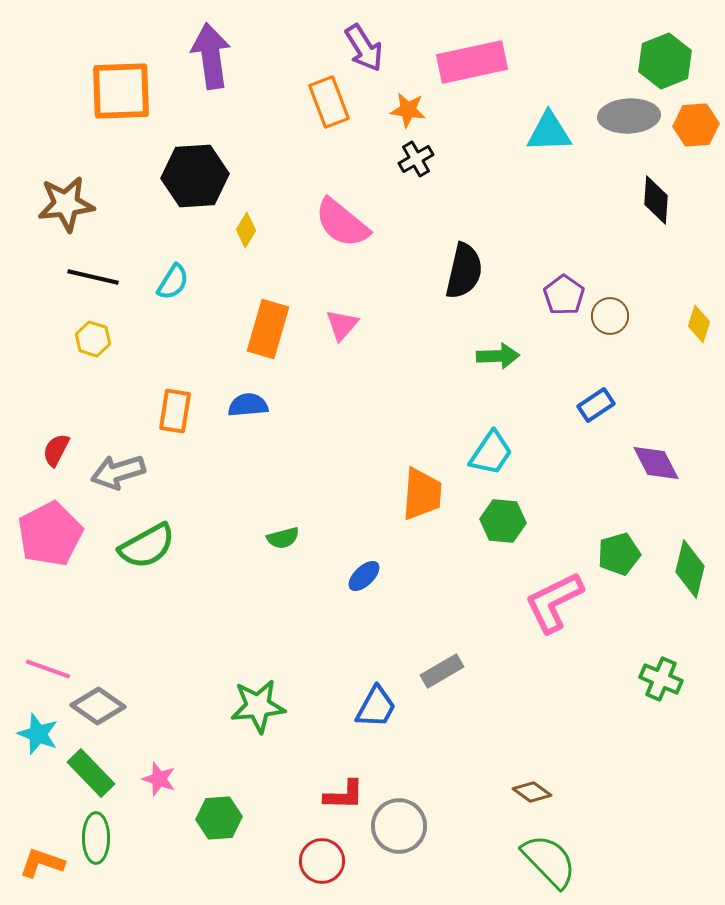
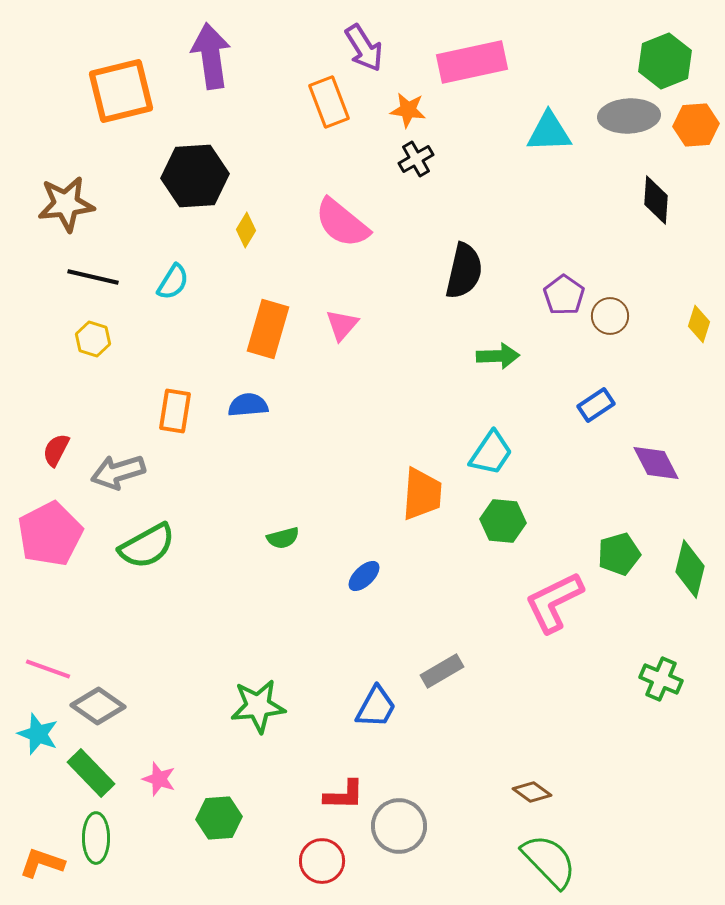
orange square at (121, 91): rotated 12 degrees counterclockwise
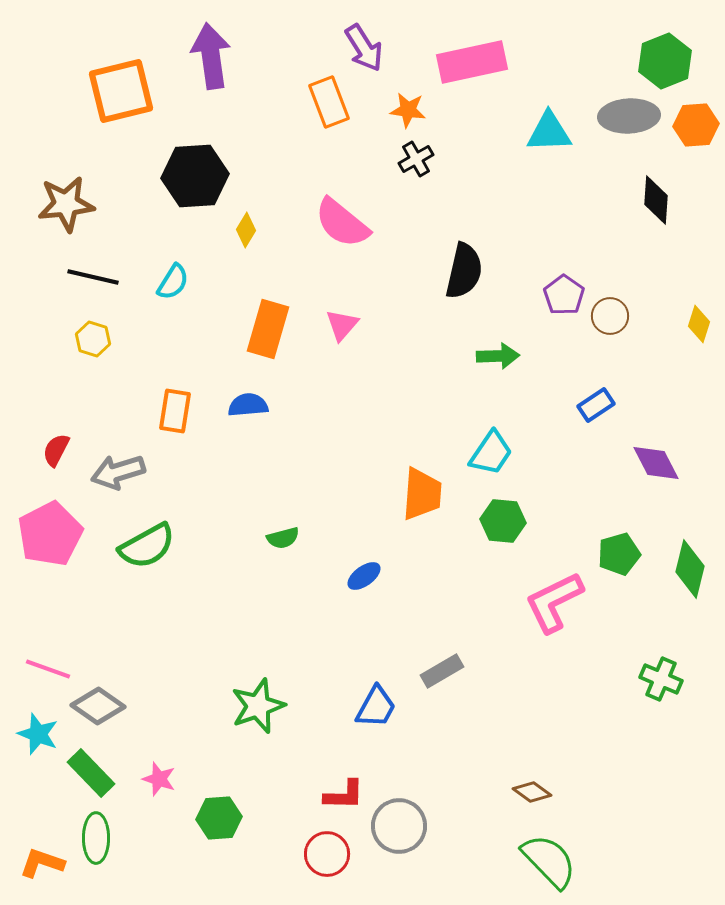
blue ellipse at (364, 576): rotated 8 degrees clockwise
green star at (258, 706): rotated 14 degrees counterclockwise
red circle at (322, 861): moved 5 px right, 7 px up
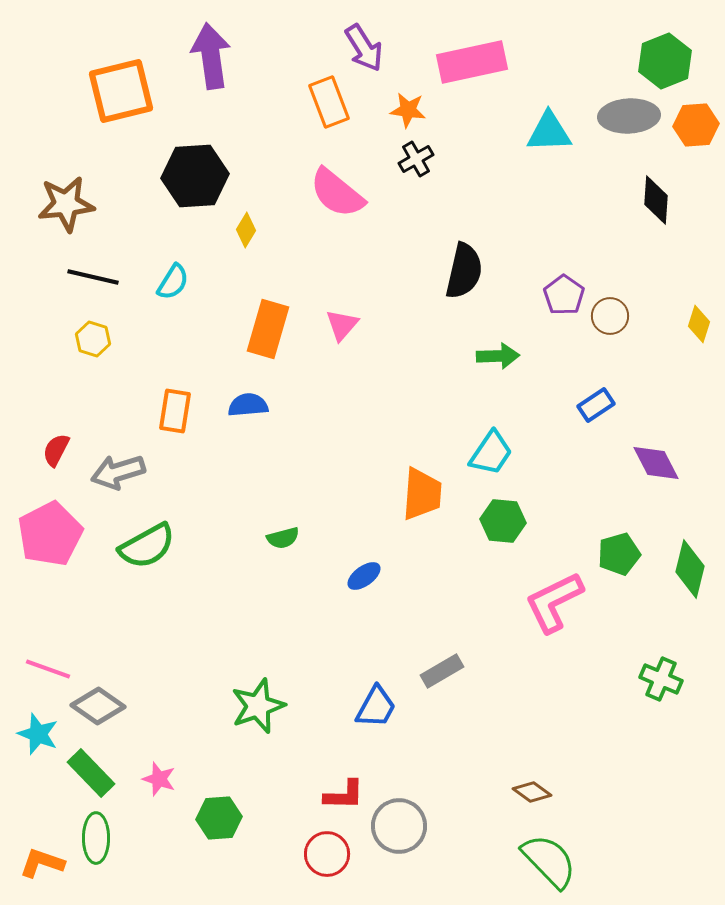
pink semicircle at (342, 223): moved 5 px left, 30 px up
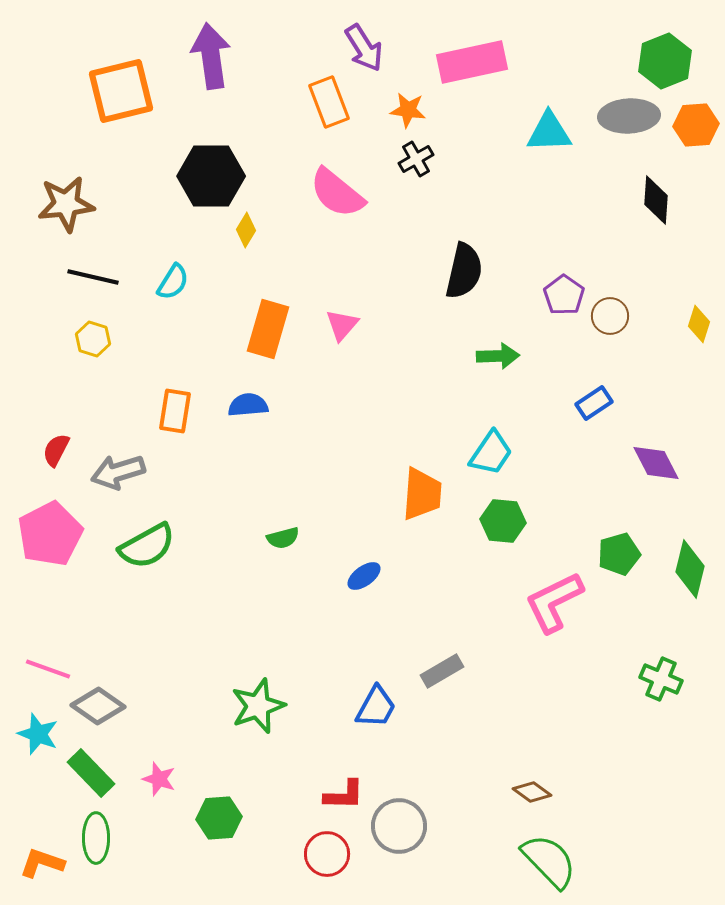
black hexagon at (195, 176): moved 16 px right; rotated 4 degrees clockwise
blue rectangle at (596, 405): moved 2 px left, 2 px up
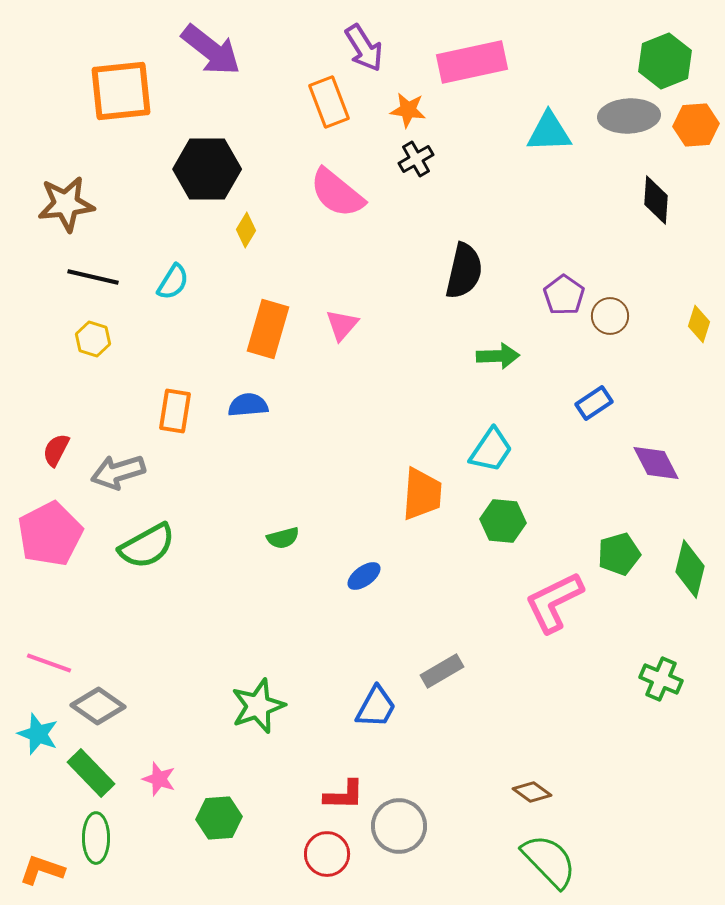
purple arrow at (211, 56): moved 6 px up; rotated 136 degrees clockwise
orange square at (121, 91): rotated 8 degrees clockwise
black hexagon at (211, 176): moved 4 px left, 7 px up
cyan trapezoid at (491, 453): moved 3 px up
pink line at (48, 669): moved 1 px right, 6 px up
orange L-shape at (42, 863): moved 7 px down
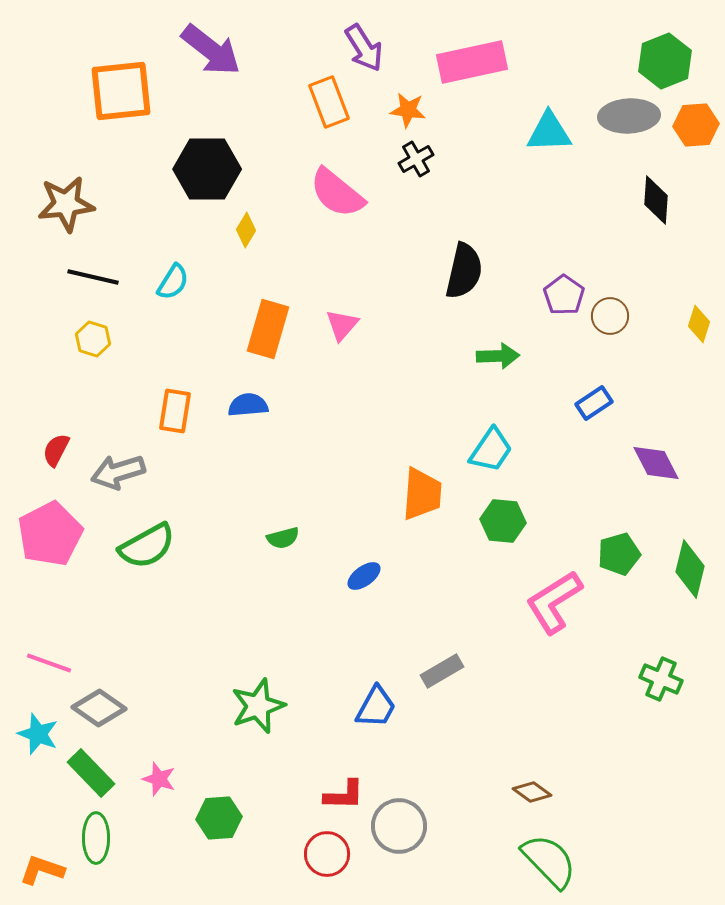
pink L-shape at (554, 602): rotated 6 degrees counterclockwise
gray diamond at (98, 706): moved 1 px right, 2 px down
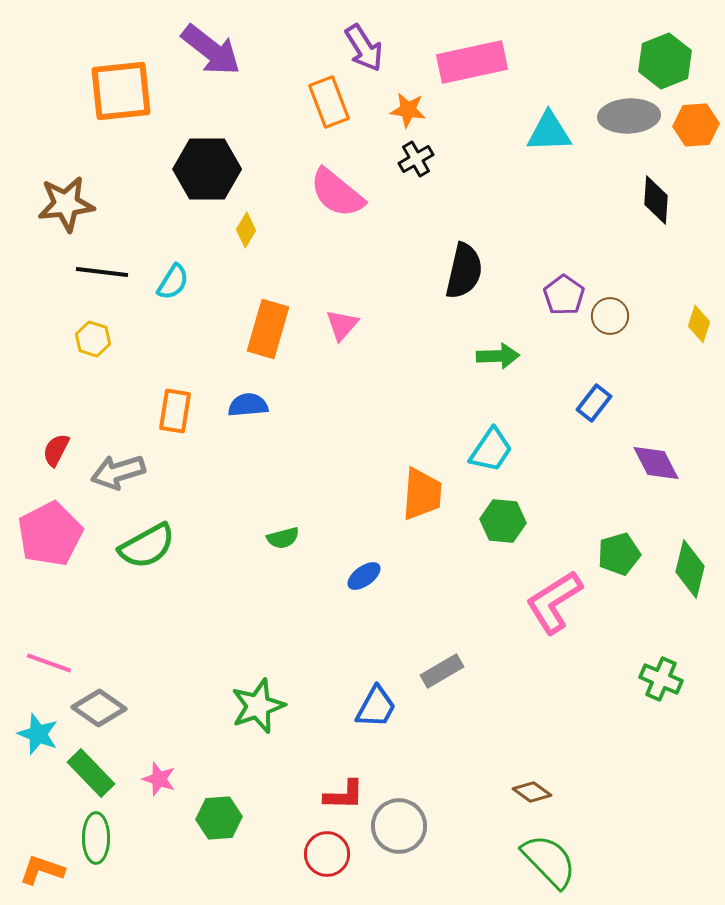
black line at (93, 277): moved 9 px right, 5 px up; rotated 6 degrees counterclockwise
blue rectangle at (594, 403): rotated 18 degrees counterclockwise
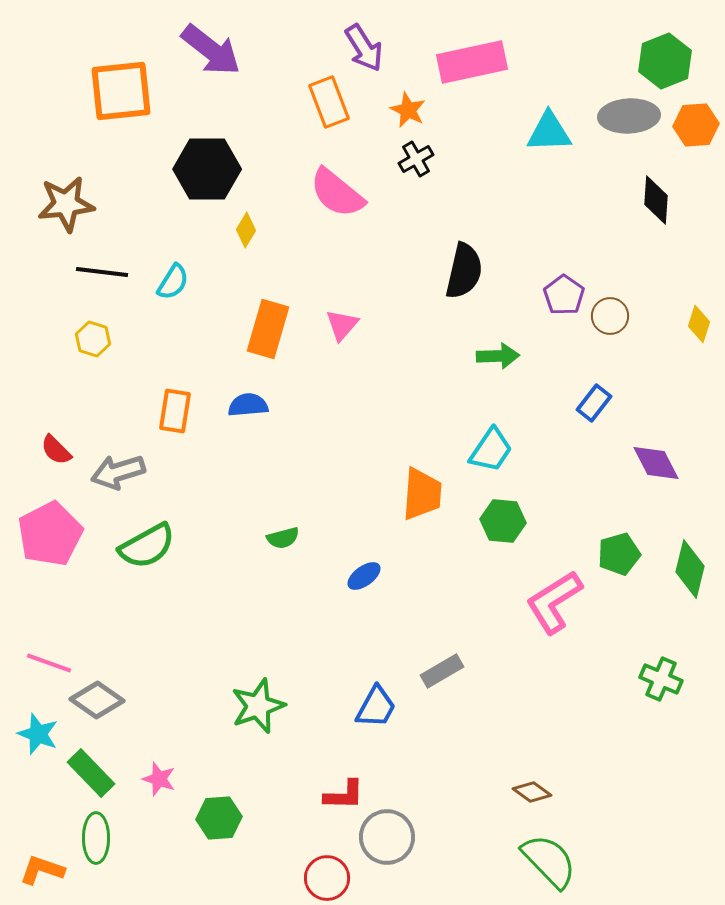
orange star at (408, 110): rotated 18 degrees clockwise
red semicircle at (56, 450): rotated 72 degrees counterclockwise
gray diamond at (99, 708): moved 2 px left, 8 px up
gray circle at (399, 826): moved 12 px left, 11 px down
red circle at (327, 854): moved 24 px down
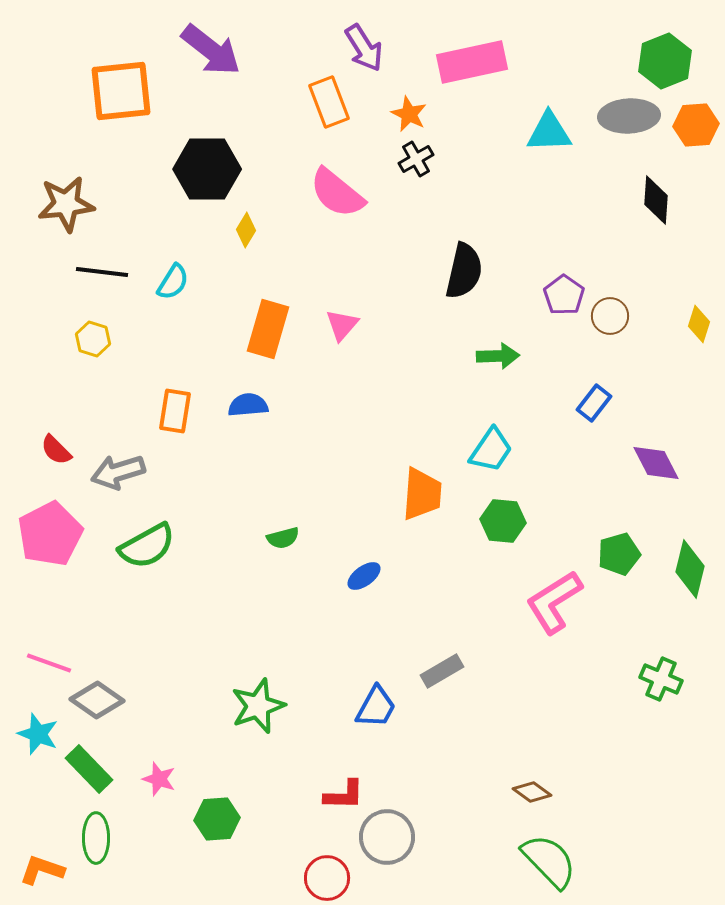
orange star at (408, 110): moved 1 px right, 4 px down
green rectangle at (91, 773): moved 2 px left, 4 px up
green hexagon at (219, 818): moved 2 px left, 1 px down
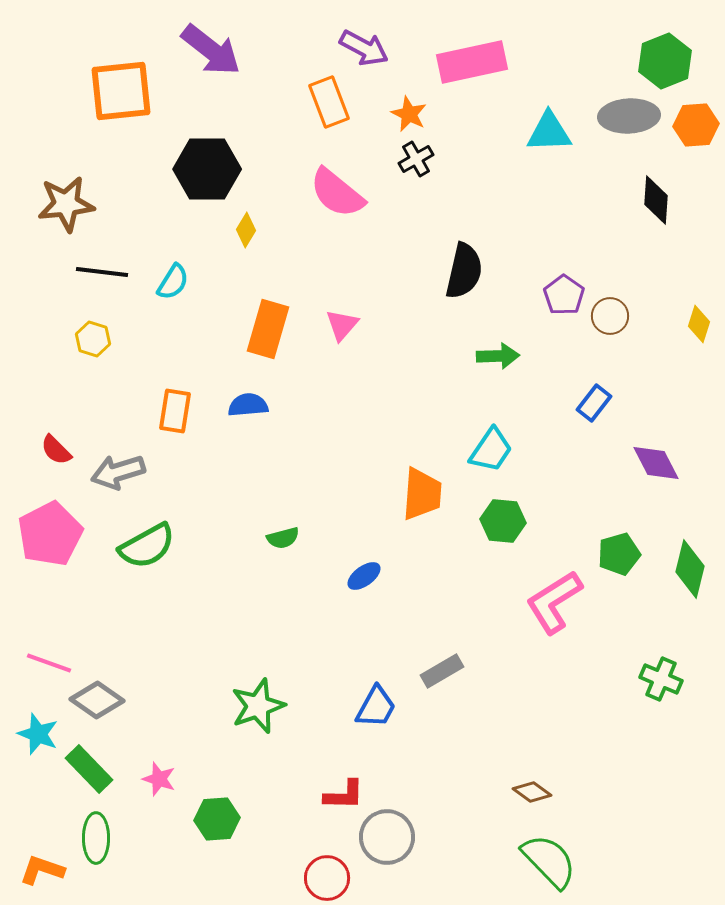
purple arrow at (364, 48): rotated 30 degrees counterclockwise
